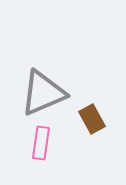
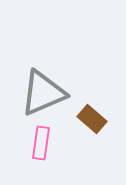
brown rectangle: rotated 20 degrees counterclockwise
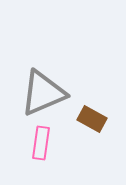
brown rectangle: rotated 12 degrees counterclockwise
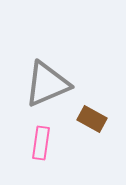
gray triangle: moved 4 px right, 9 px up
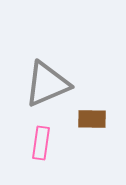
brown rectangle: rotated 28 degrees counterclockwise
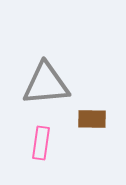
gray triangle: moved 1 px left; rotated 18 degrees clockwise
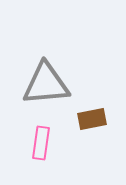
brown rectangle: rotated 12 degrees counterclockwise
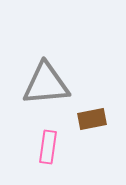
pink rectangle: moved 7 px right, 4 px down
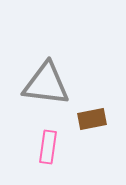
gray triangle: rotated 12 degrees clockwise
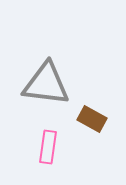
brown rectangle: rotated 40 degrees clockwise
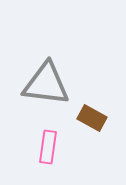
brown rectangle: moved 1 px up
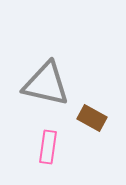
gray triangle: rotated 6 degrees clockwise
